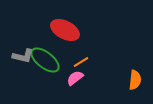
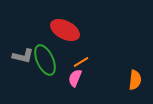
green ellipse: rotated 28 degrees clockwise
pink semicircle: rotated 30 degrees counterclockwise
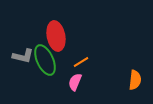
red ellipse: moved 9 px left, 6 px down; rotated 52 degrees clockwise
pink semicircle: moved 4 px down
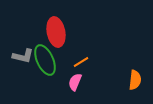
red ellipse: moved 4 px up
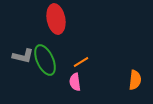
red ellipse: moved 13 px up
pink semicircle: rotated 30 degrees counterclockwise
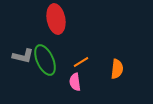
orange semicircle: moved 18 px left, 11 px up
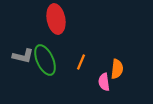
orange line: rotated 35 degrees counterclockwise
pink semicircle: moved 29 px right
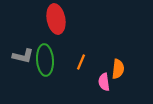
green ellipse: rotated 20 degrees clockwise
orange semicircle: moved 1 px right
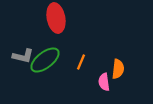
red ellipse: moved 1 px up
green ellipse: rotated 56 degrees clockwise
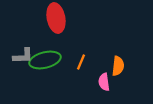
gray L-shape: rotated 15 degrees counterclockwise
green ellipse: rotated 24 degrees clockwise
orange semicircle: moved 3 px up
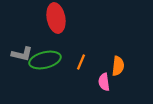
gray L-shape: moved 1 px left, 2 px up; rotated 15 degrees clockwise
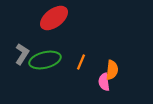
red ellipse: moved 2 px left; rotated 64 degrees clockwise
gray L-shape: rotated 70 degrees counterclockwise
orange semicircle: moved 6 px left, 4 px down
